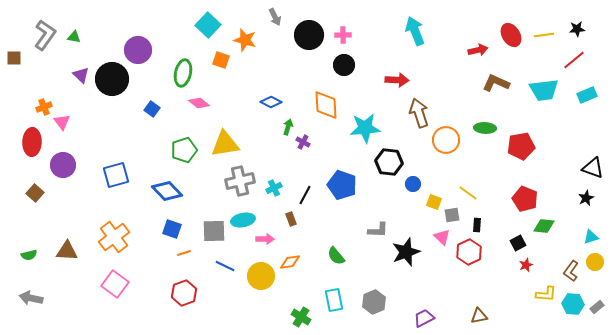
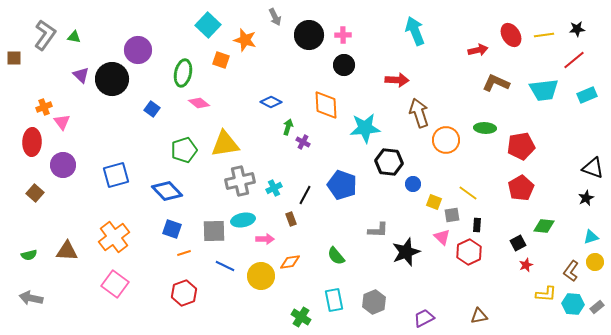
red pentagon at (525, 199): moved 4 px left, 11 px up; rotated 20 degrees clockwise
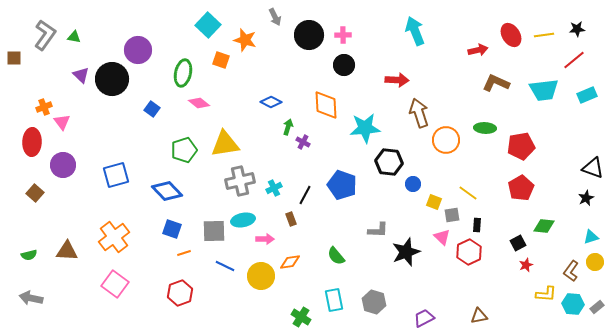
red hexagon at (184, 293): moved 4 px left
gray hexagon at (374, 302): rotated 20 degrees counterclockwise
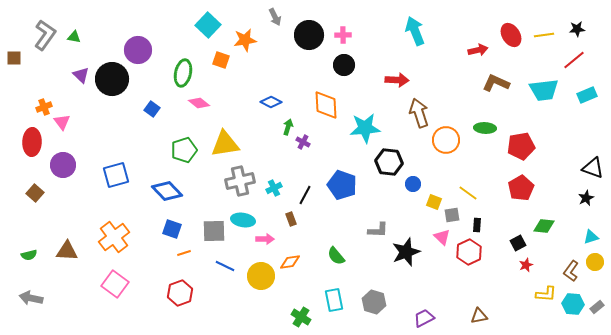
orange star at (245, 40): rotated 25 degrees counterclockwise
cyan ellipse at (243, 220): rotated 20 degrees clockwise
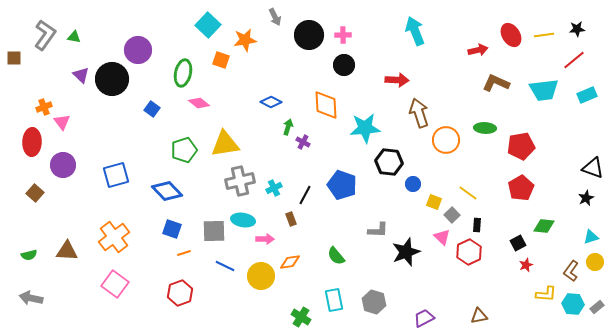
gray square at (452, 215): rotated 35 degrees counterclockwise
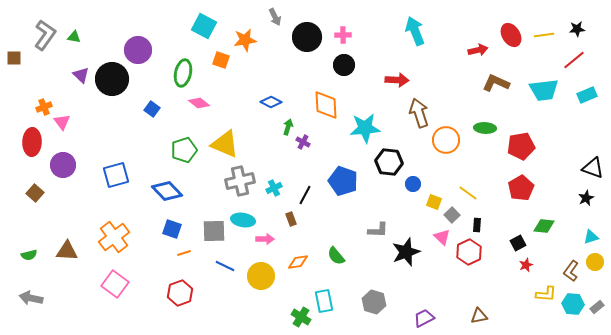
cyan square at (208, 25): moved 4 px left, 1 px down; rotated 15 degrees counterclockwise
black circle at (309, 35): moved 2 px left, 2 px down
yellow triangle at (225, 144): rotated 32 degrees clockwise
blue pentagon at (342, 185): moved 1 px right, 4 px up
orange diamond at (290, 262): moved 8 px right
cyan rectangle at (334, 300): moved 10 px left, 1 px down
